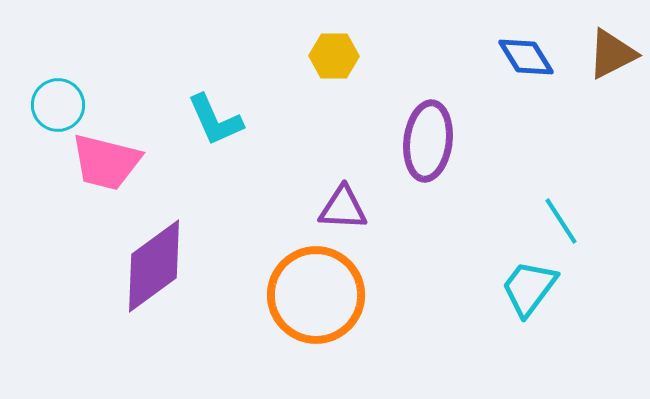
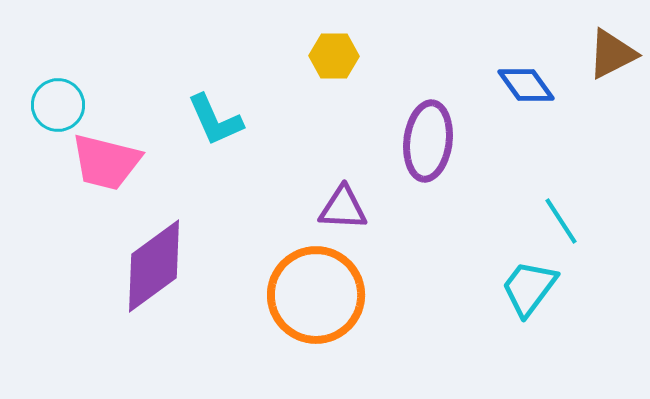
blue diamond: moved 28 px down; rotated 4 degrees counterclockwise
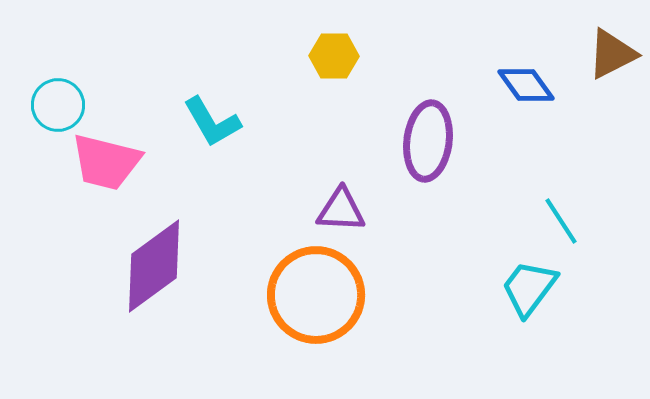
cyan L-shape: moved 3 px left, 2 px down; rotated 6 degrees counterclockwise
purple triangle: moved 2 px left, 2 px down
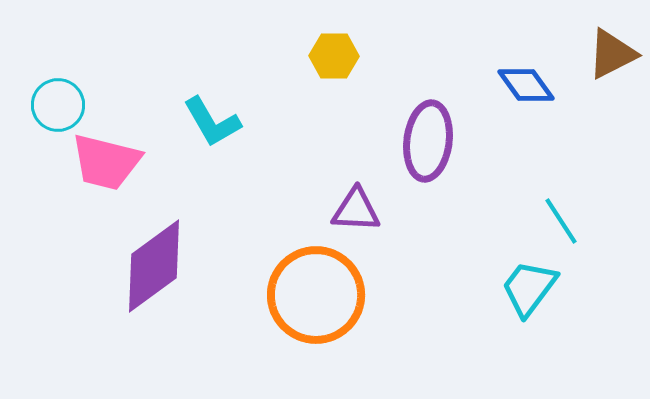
purple triangle: moved 15 px right
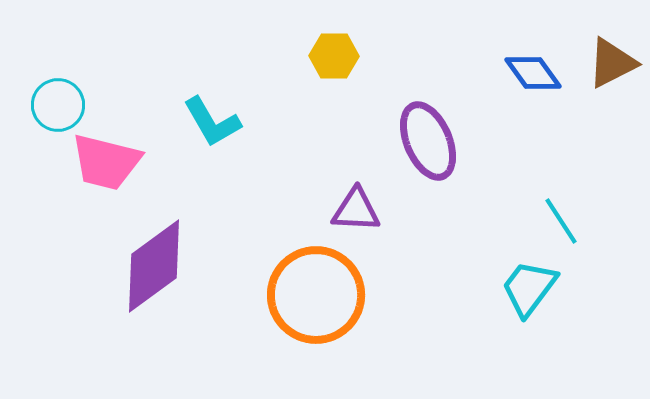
brown triangle: moved 9 px down
blue diamond: moved 7 px right, 12 px up
purple ellipse: rotated 30 degrees counterclockwise
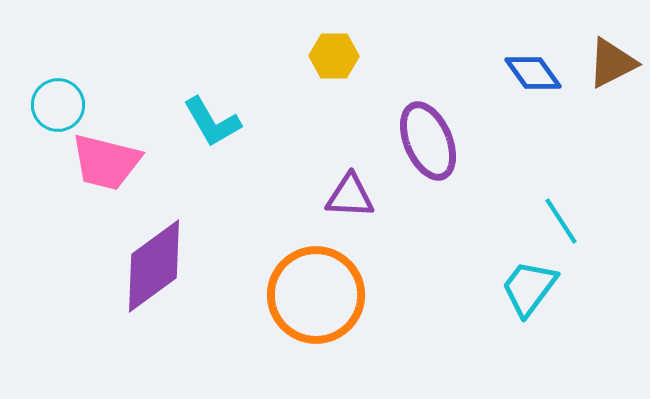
purple triangle: moved 6 px left, 14 px up
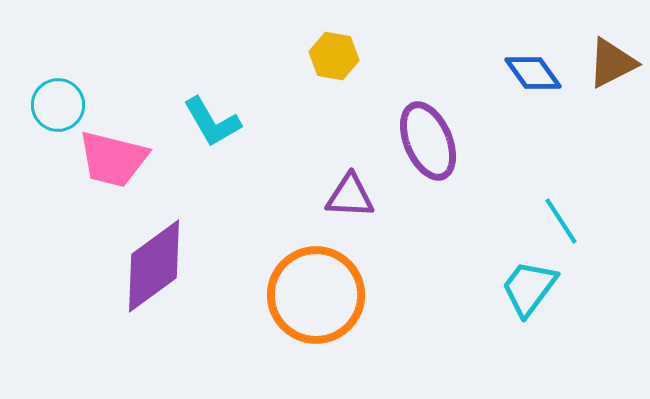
yellow hexagon: rotated 9 degrees clockwise
pink trapezoid: moved 7 px right, 3 px up
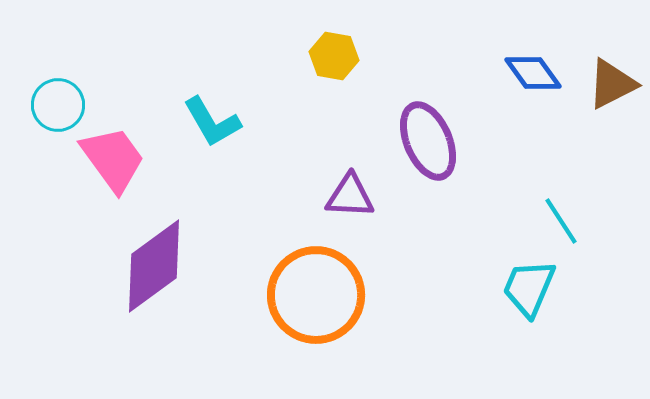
brown triangle: moved 21 px down
pink trapezoid: rotated 140 degrees counterclockwise
cyan trapezoid: rotated 14 degrees counterclockwise
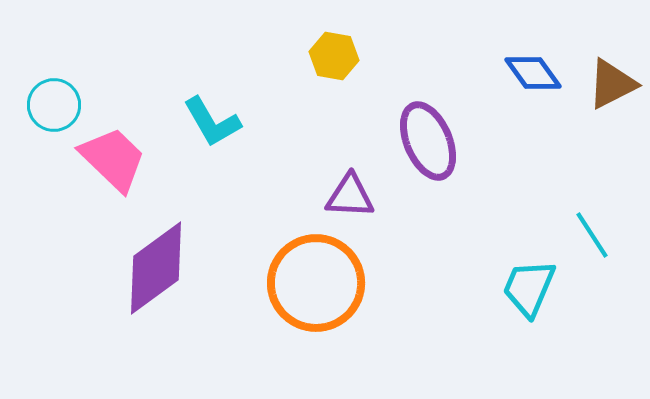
cyan circle: moved 4 px left
pink trapezoid: rotated 10 degrees counterclockwise
cyan line: moved 31 px right, 14 px down
purple diamond: moved 2 px right, 2 px down
orange circle: moved 12 px up
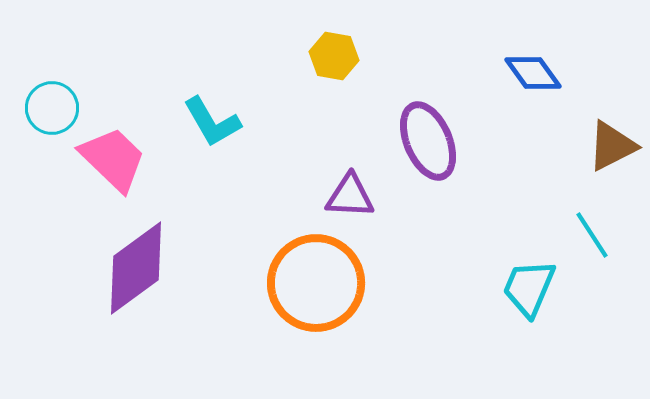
brown triangle: moved 62 px down
cyan circle: moved 2 px left, 3 px down
purple diamond: moved 20 px left
